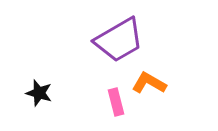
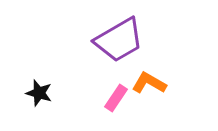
pink rectangle: moved 4 px up; rotated 48 degrees clockwise
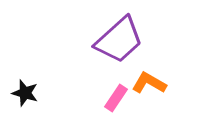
purple trapezoid: rotated 12 degrees counterclockwise
black star: moved 14 px left
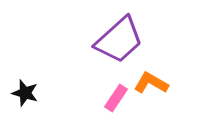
orange L-shape: moved 2 px right
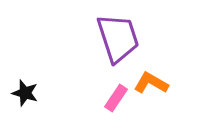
purple trapezoid: moved 1 px left, 2 px up; rotated 66 degrees counterclockwise
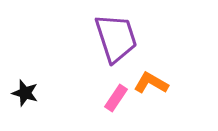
purple trapezoid: moved 2 px left
